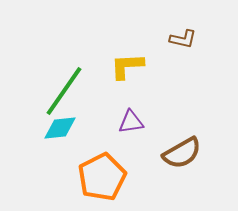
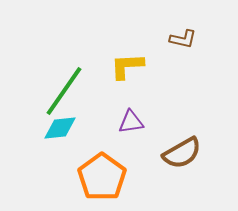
orange pentagon: rotated 9 degrees counterclockwise
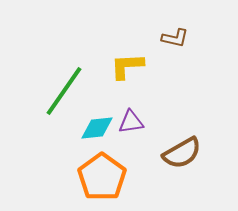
brown L-shape: moved 8 px left, 1 px up
cyan diamond: moved 37 px right
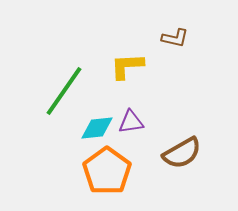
orange pentagon: moved 5 px right, 6 px up
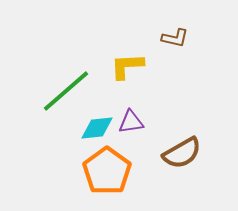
green line: moved 2 px right; rotated 14 degrees clockwise
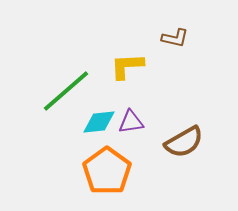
cyan diamond: moved 2 px right, 6 px up
brown semicircle: moved 2 px right, 11 px up
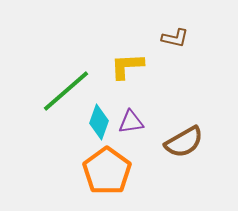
cyan diamond: rotated 64 degrees counterclockwise
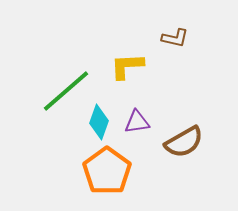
purple triangle: moved 6 px right
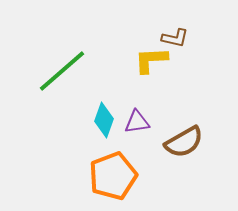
yellow L-shape: moved 24 px right, 6 px up
green line: moved 4 px left, 20 px up
cyan diamond: moved 5 px right, 2 px up
orange pentagon: moved 6 px right, 5 px down; rotated 15 degrees clockwise
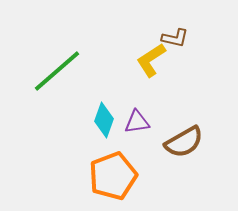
yellow L-shape: rotated 30 degrees counterclockwise
green line: moved 5 px left
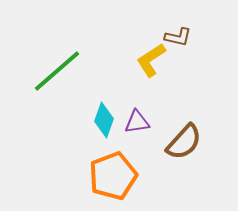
brown L-shape: moved 3 px right, 1 px up
brown semicircle: rotated 18 degrees counterclockwise
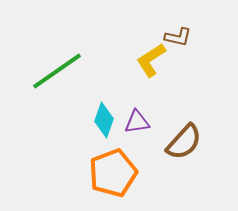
green line: rotated 6 degrees clockwise
orange pentagon: moved 3 px up
